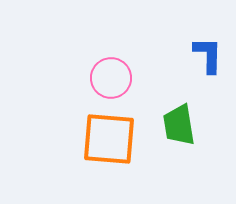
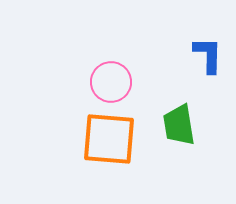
pink circle: moved 4 px down
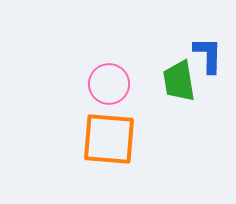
pink circle: moved 2 px left, 2 px down
green trapezoid: moved 44 px up
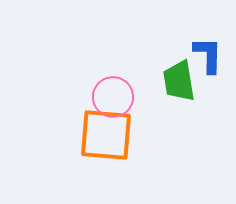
pink circle: moved 4 px right, 13 px down
orange square: moved 3 px left, 4 px up
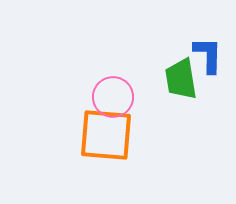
green trapezoid: moved 2 px right, 2 px up
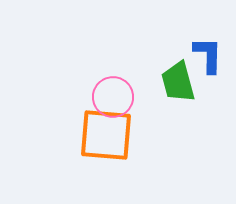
green trapezoid: moved 3 px left, 3 px down; rotated 6 degrees counterclockwise
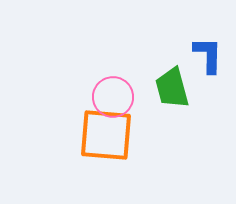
green trapezoid: moved 6 px left, 6 px down
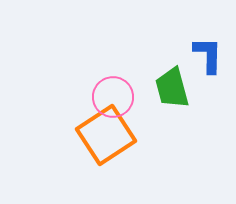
orange square: rotated 38 degrees counterclockwise
